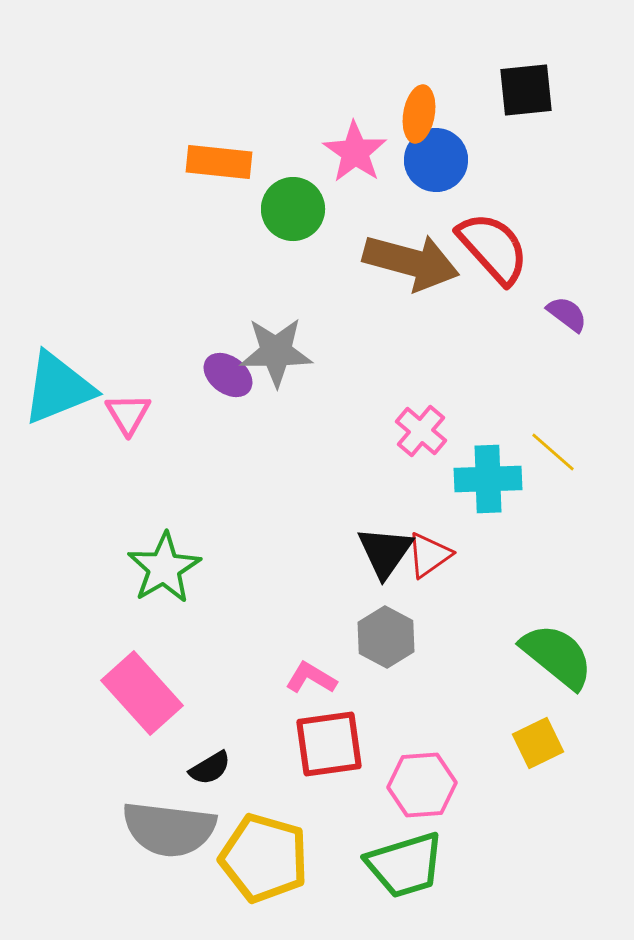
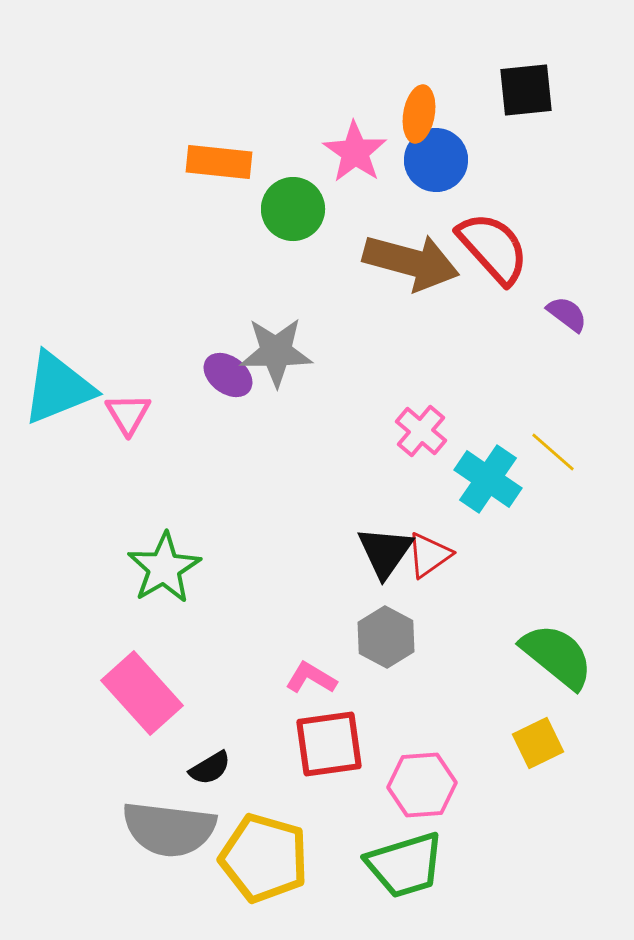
cyan cross: rotated 36 degrees clockwise
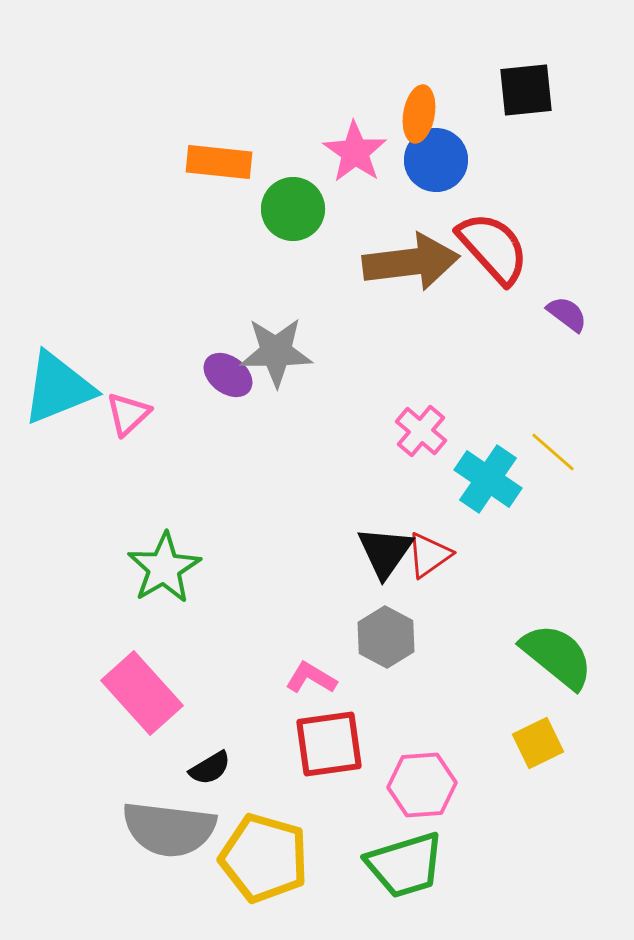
brown arrow: rotated 22 degrees counterclockwise
pink triangle: rotated 18 degrees clockwise
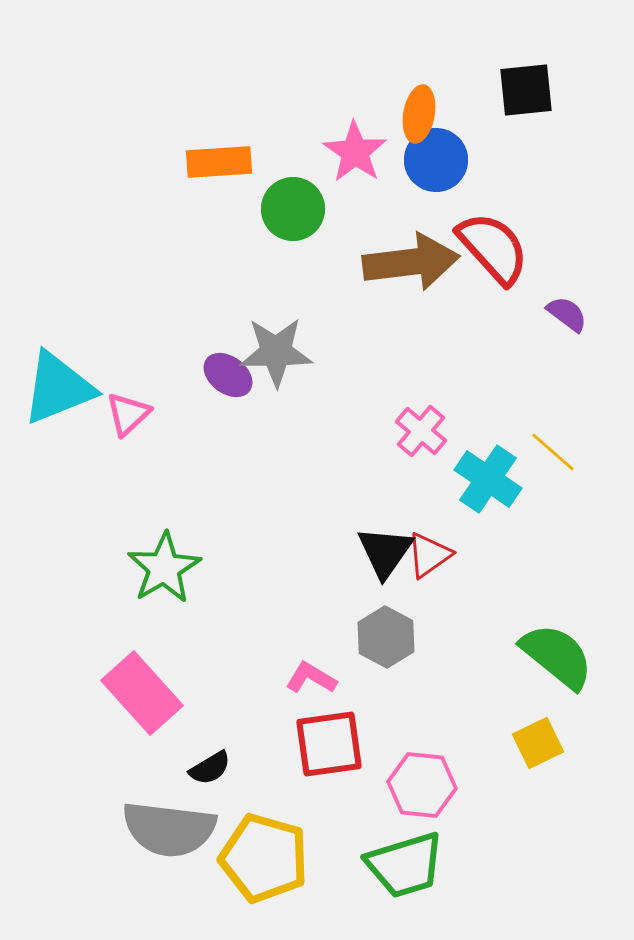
orange rectangle: rotated 10 degrees counterclockwise
pink hexagon: rotated 10 degrees clockwise
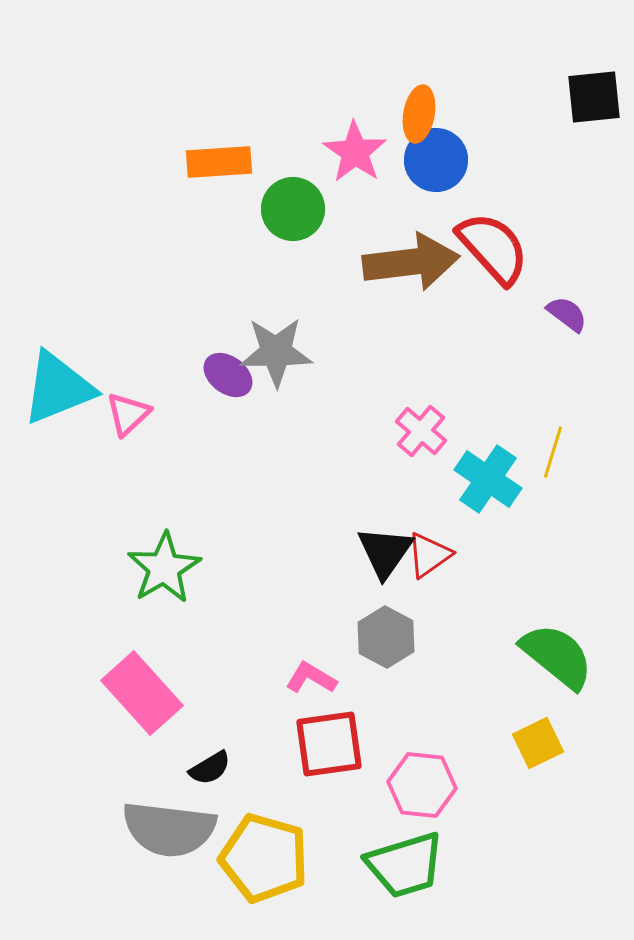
black square: moved 68 px right, 7 px down
yellow line: rotated 66 degrees clockwise
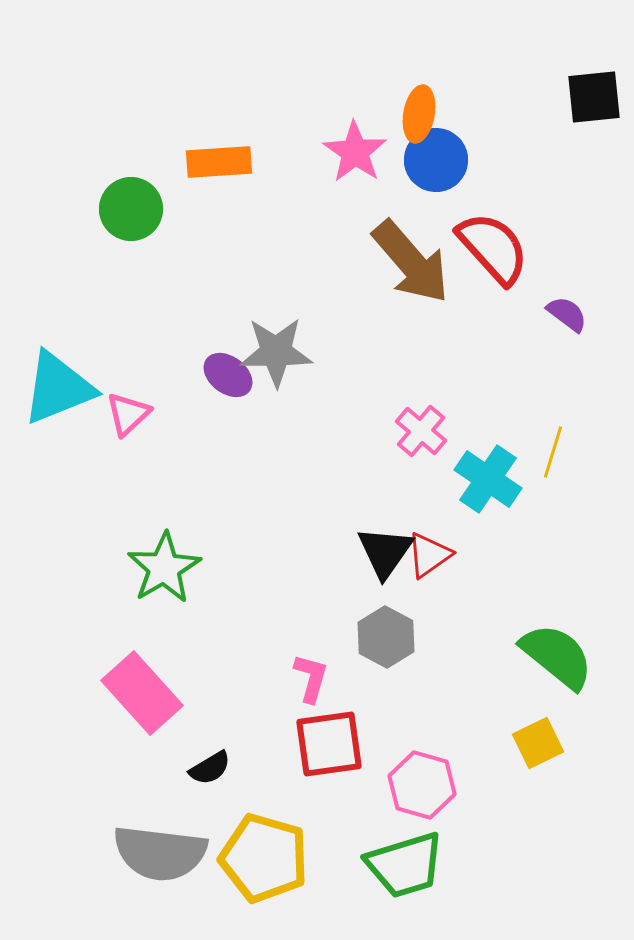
green circle: moved 162 px left
brown arrow: rotated 56 degrees clockwise
pink L-shape: rotated 75 degrees clockwise
pink hexagon: rotated 10 degrees clockwise
gray semicircle: moved 9 px left, 24 px down
